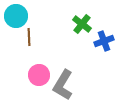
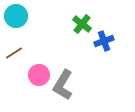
brown line: moved 15 px left, 16 px down; rotated 60 degrees clockwise
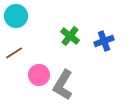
green cross: moved 12 px left, 12 px down
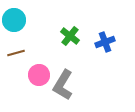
cyan circle: moved 2 px left, 4 px down
blue cross: moved 1 px right, 1 px down
brown line: moved 2 px right; rotated 18 degrees clockwise
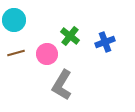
pink circle: moved 8 px right, 21 px up
gray L-shape: moved 1 px left
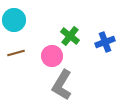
pink circle: moved 5 px right, 2 px down
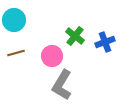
green cross: moved 5 px right
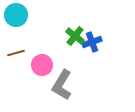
cyan circle: moved 2 px right, 5 px up
blue cross: moved 13 px left
pink circle: moved 10 px left, 9 px down
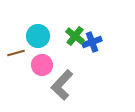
cyan circle: moved 22 px right, 21 px down
gray L-shape: rotated 12 degrees clockwise
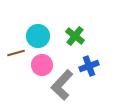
blue cross: moved 3 px left, 24 px down
